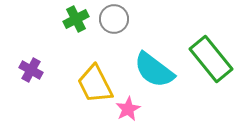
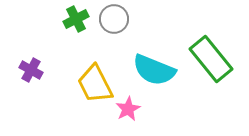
cyan semicircle: rotated 15 degrees counterclockwise
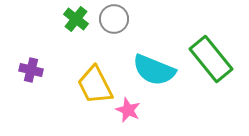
green cross: rotated 25 degrees counterclockwise
purple cross: rotated 15 degrees counterclockwise
yellow trapezoid: moved 1 px down
pink star: moved 1 px down; rotated 20 degrees counterclockwise
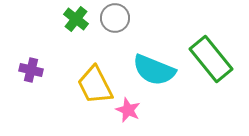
gray circle: moved 1 px right, 1 px up
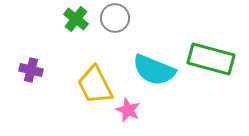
green rectangle: rotated 36 degrees counterclockwise
